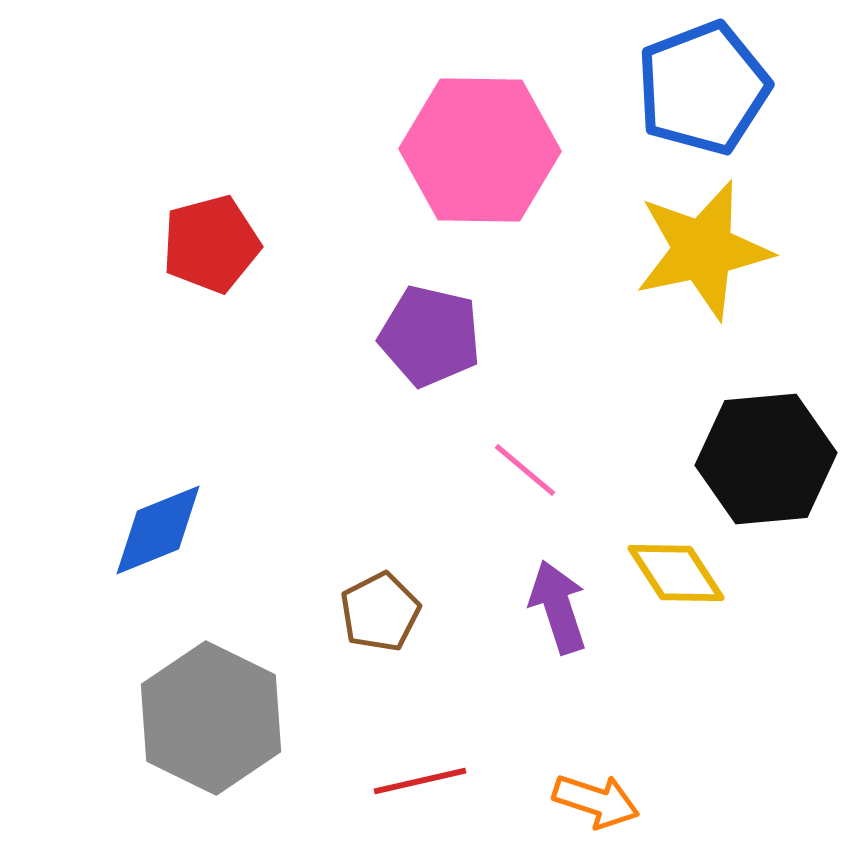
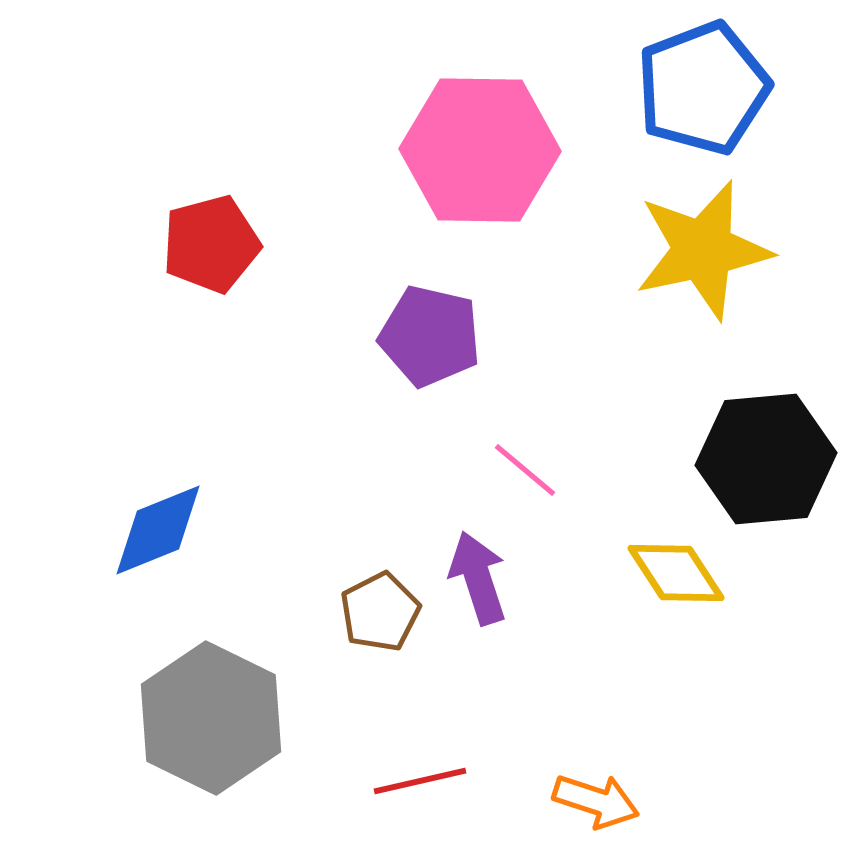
purple arrow: moved 80 px left, 29 px up
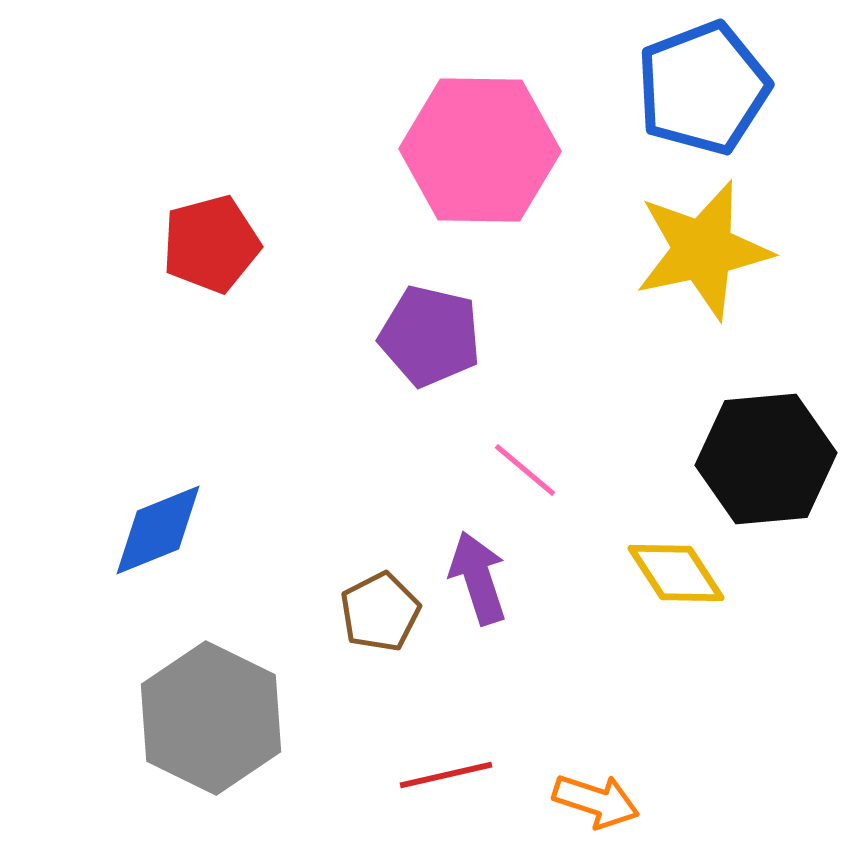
red line: moved 26 px right, 6 px up
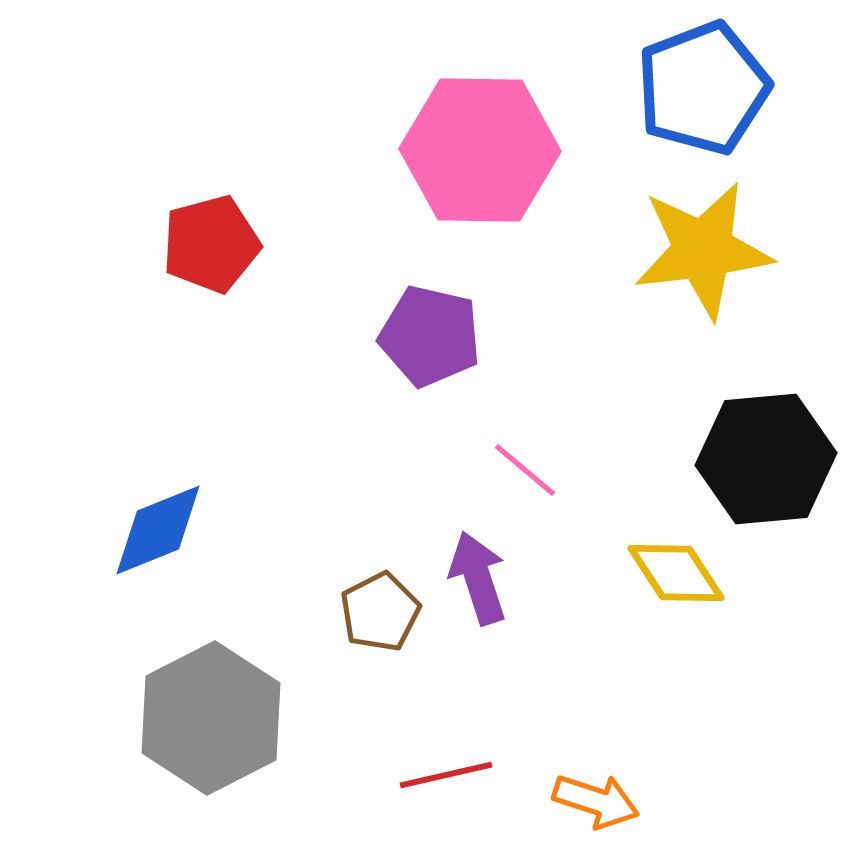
yellow star: rotated 5 degrees clockwise
gray hexagon: rotated 7 degrees clockwise
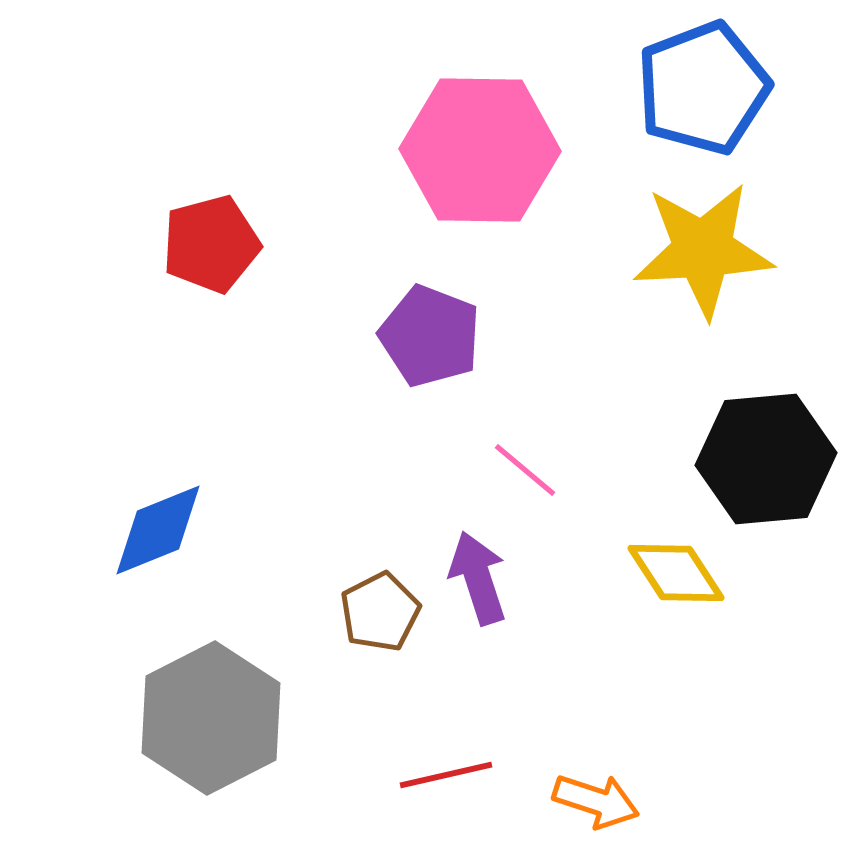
yellow star: rotated 4 degrees clockwise
purple pentagon: rotated 8 degrees clockwise
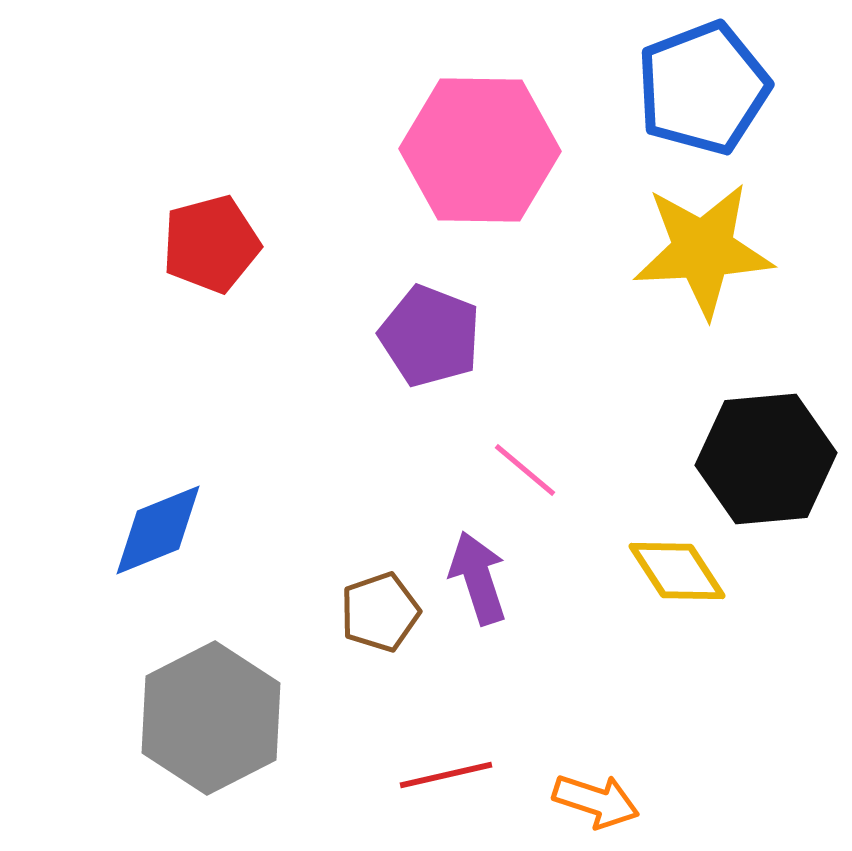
yellow diamond: moved 1 px right, 2 px up
brown pentagon: rotated 8 degrees clockwise
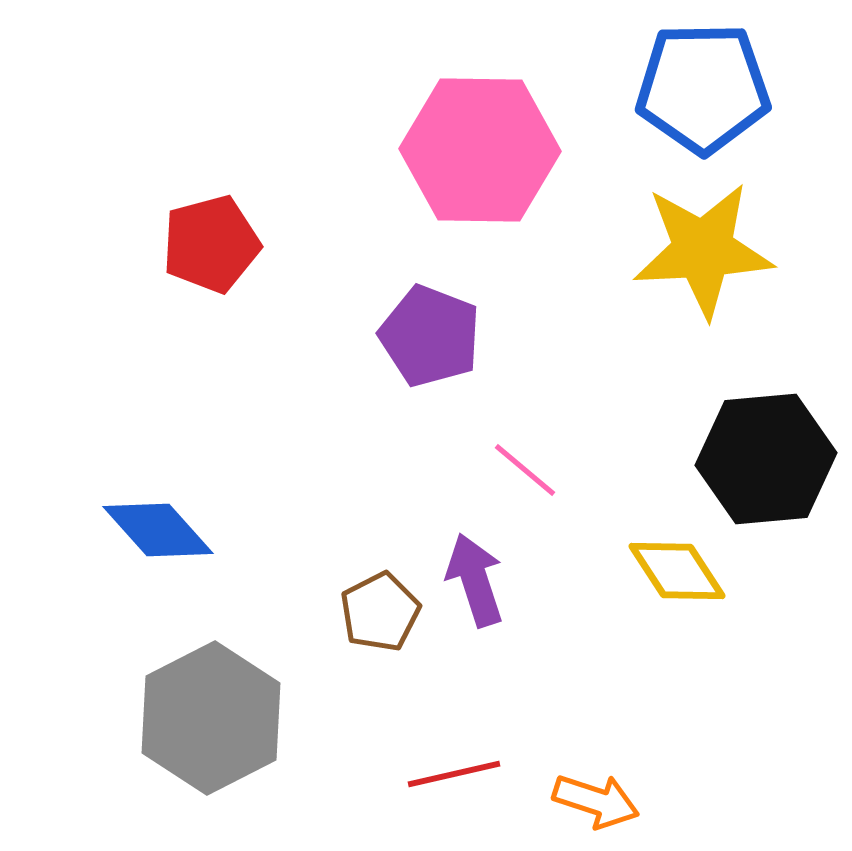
blue pentagon: rotated 20 degrees clockwise
blue diamond: rotated 70 degrees clockwise
purple arrow: moved 3 px left, 2 px down
brown pentagon: rotated 8 degrees counterclockwise
red line: moved 8 px right, 1 px up
